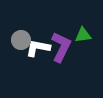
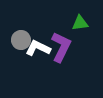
green triangle: moved 3 px left, 12 px up
white L-shape: rotated 15 degrees clockwise
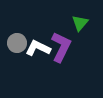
green triangle: rotated 42 degrees counterclockwise
gray circle: moved 4 px left, 3 px down
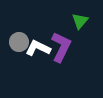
green triangle: moved 2 px up
gray circle: moved 2 px right, 1 px up
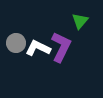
gray circle: moved 3 px left, 1 px down
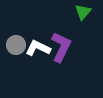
green triangle: moved 3 px right, 9 px up
gray circle: moved 2 px down
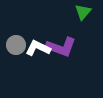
purple L-shape: rotated 84 degrees clockwise
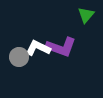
green triangle: moved 3 px right, 3 px down
gray circle: moved 3 px right, 12 px down
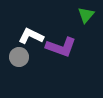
white L-shape: moved 7 px left, 12 px up
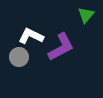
purple L-shape: rotated 48 degrees counterclockwise
